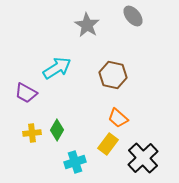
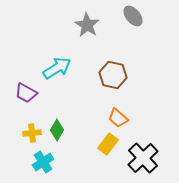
cyan cross: moved 32 px left; rotated 15 degrees counterclockwise
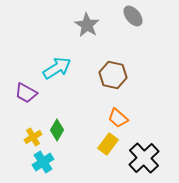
yellow cross: moved 1 px right, 4 px down; rotated 24 degrees counterclockwise
black cross: moved 1 px right
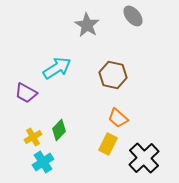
green diamond: moved 2 px right; rotated 15 degrees clockwise
yellow rectangle: rotated 10 degrees counterclockwise
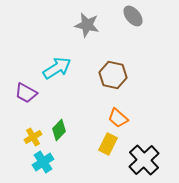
gray star: rotated 20 degrees counterclockwise
black cross: moved 2 px down
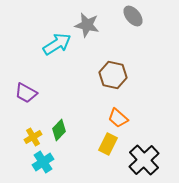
cyan arrow: moved 24 px up
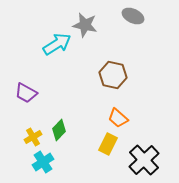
gray ellipse: rotated 25 degrees counterclockwise
gray star: moved 2 px left
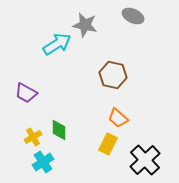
green diamond: rotated 45 degrees counterclockwise
black cross: moved 1 px right
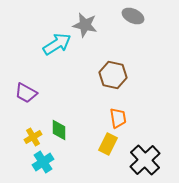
orange trapezoid: rotated 140 degrees counterclockwise
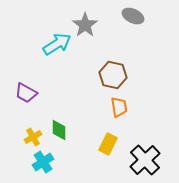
gray star: rotated 25 degrees clockwise
orange trapezoid: moved 1 px right, 11 px up
